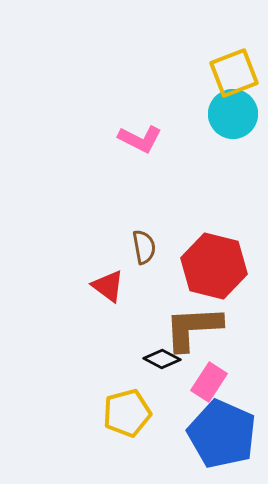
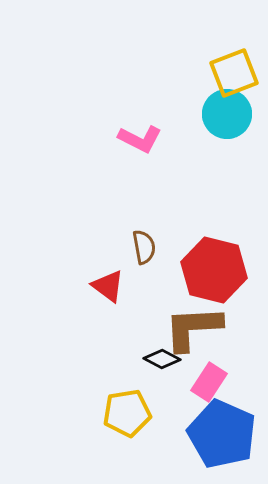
cyan circle: moved 6 px left
red hexagon: moved 4 px down
yellow pentagon: rotated 6 degrees clockwise
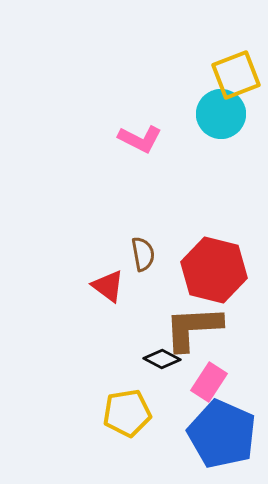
yellow square: moved 2 px right, 2 px down
cyan circle: moved 6 px left
brown semicircle: moved 1 px left, 7 px down
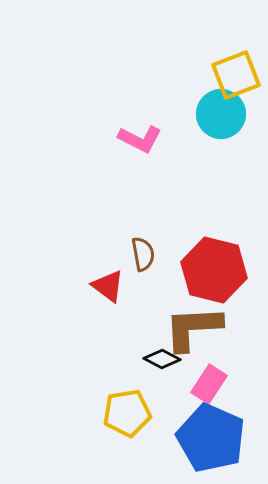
pink rectangle: moved 2 px down
blue pentagon: moved 11 px left, 4 px down
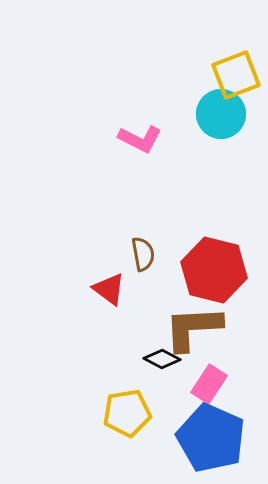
red triangle: moved 1 px right, 3 px down
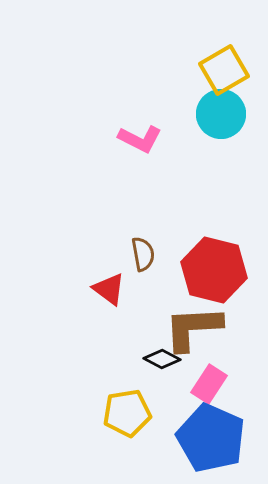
yellow square: moved 12 px left, 5 px up; rotated 9 degrees counterclockwise
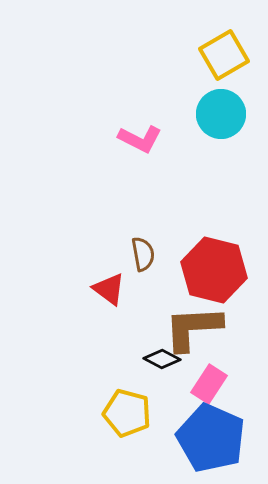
yellow square: moved 15 px up
yellow pentagon: rotated 24 degrees clockwise
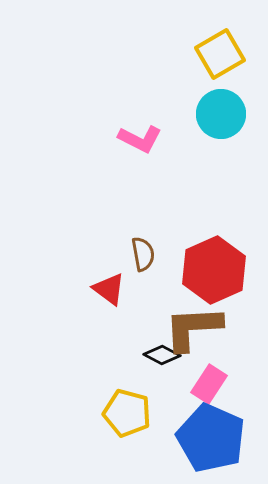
yellow square: moved 4 px left, 1 px up
red hexagon: rotated 22 degrees clockwise
black diamond: moved 4 px up
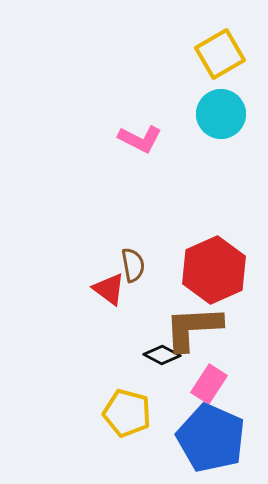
brown semicircle: moved 10 px left, 11 px down
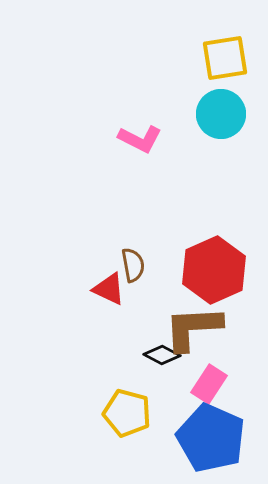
yellow square: moved 5 px right, 4 px down; rotated 21 degrees clockwise
red triangle: rotated 12 degrees counterclockwise
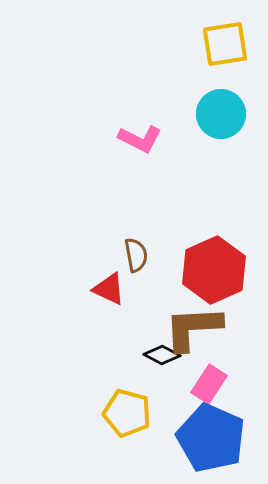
yellow square: moved 14 px up
brown semicircle: moved 3 px right, 10 px up
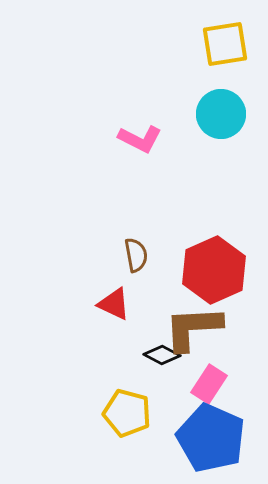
red triangle: moved 5 px right, 15 px down
